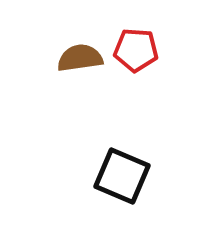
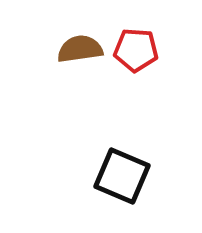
brown semicircle: moved 9 px up
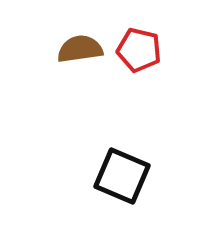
red pentagon: moved 3 px right; rotated 9 degrees clockwise
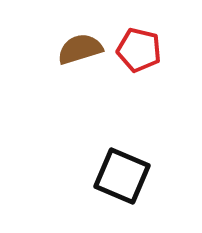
brown semicircle: rotated 9 degrees counterclockwise
